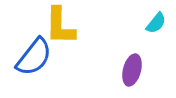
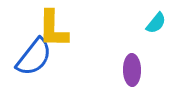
yellow L-shape: moved 7 px left, 3 px down
purple ellipse: rotated 16 degrees counterclockwise
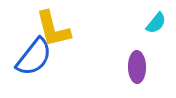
yellow L-shape: rotated 15 degrees counterclockwise
purple ellipse: moved 5 px right, 3 px up
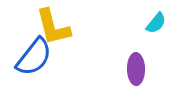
yellow L-shape: moved 2 px up
purple ellipse: moved 1 px left, 2 px down
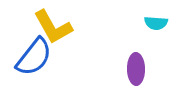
cyan semicircle: rotated 55 degrees clockwise
yellow L-shape: rotated 15 degrees counterclockwise
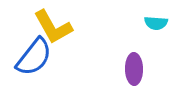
purple ellipse: moved 2 px left
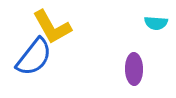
yellow L-shape: moved 1 px left
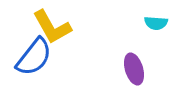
purple ellipse: rotated 16 degrees counterclockwise
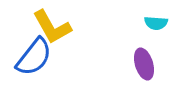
purple ellipse: moved 10 px right, 5 px up
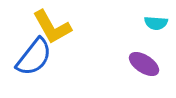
purple ellipse: rotated 40 degrees counterclockwise
